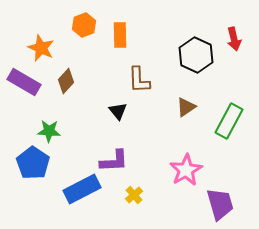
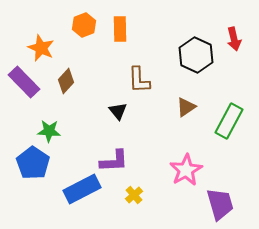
orange rectangle: moved 6 px up
purple rectangle: rotated 16 degrees clockwise
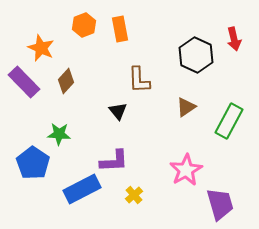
orange rectangle: rotated 10 degrees counterclockwise
green star: moved 10 px right, 3 px down
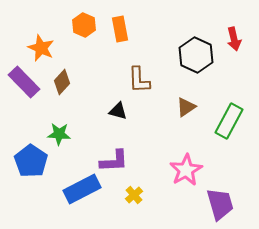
orange hexagon: rotated 15 degrees counterclockwise
brown diamond: moved 4 px left, 1 px down
black triangle: rotated 36 degrees counterclockwise
blue pentagon: moved 2 px left, 2 px up
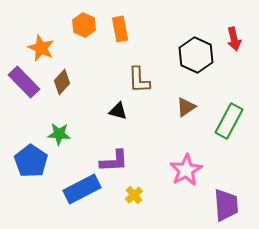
purple trapezoid: moved 6 px right, 1 px down; rotated 12 degrees clockwise
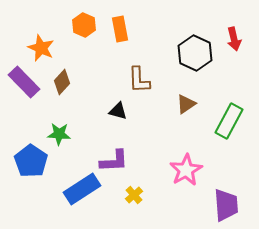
black hexagon: moved 1 px left, 2 px up
brown triangle: moved 3 px up
blue rectangle: rotated 6 degrees counterclockwise
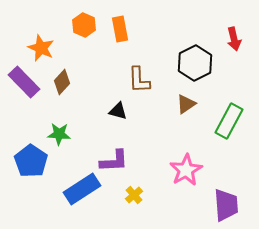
black hexagon: moved 10 px down; rotated 8 degrees clockwise
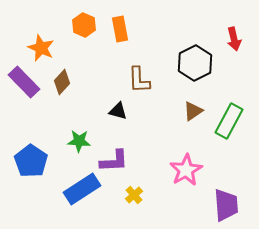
brown triangle: moved 7 px right, 7 px down
green star: moved 20 px right, 7 px down
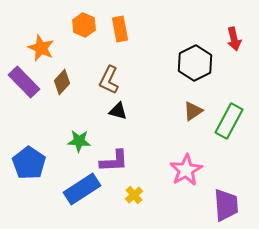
brown L-shape: moved 30 px left; rotated 28 degrees clockwise
blue pentagon: moved 2 px left, 2 px down
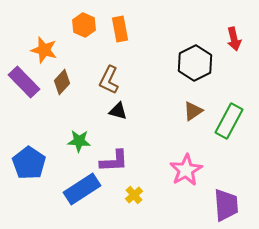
orange star: moved 3 px right, 2 px down; rotated 8 degrees counterclockwise
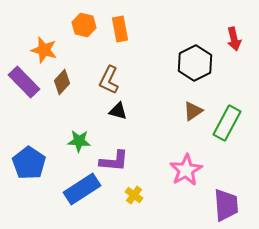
orange hexagon: rotated 10 degrees counterclockwise
green rectangle: moved 2 px left, 2 px down
purple L-shape: rotated 8 degrees clockwise
yellow cross: rotated 12 degrees counterclockwise
